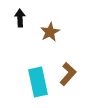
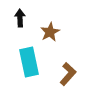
cyan rectangle: moved 9 px left, 20 px up
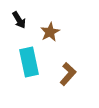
black arrow: moved 1 px left, 2 px down; rotated 150 degrees clockwise
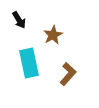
brown star: moved 3 px right, 3 px down
cyan rectangle: moved 1 px down
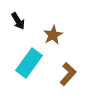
black arrow: moved 1 px left, 1 px down
cyan rectangle: rotated 48 degrees clockwise
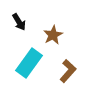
black arrow: moved 1 px right, 1 px down
brown L-shape: moved 3 px up
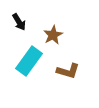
cyan rectangle: moved 2 px up
brown L-shape: rotated 65 degrees clockwise
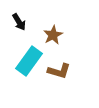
brown L-shape: moved 9 px left
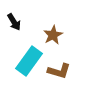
black arrow: moved 5 px left
